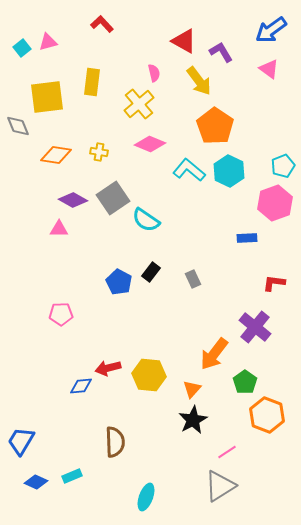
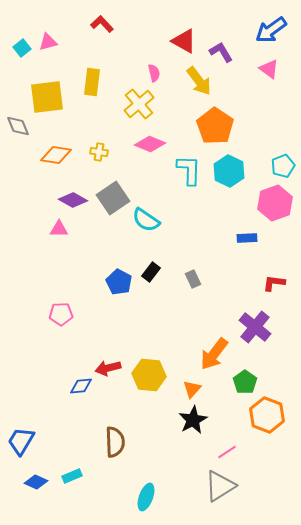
cyan L-shape at (189, 170): rotated 52 degrees clockwise
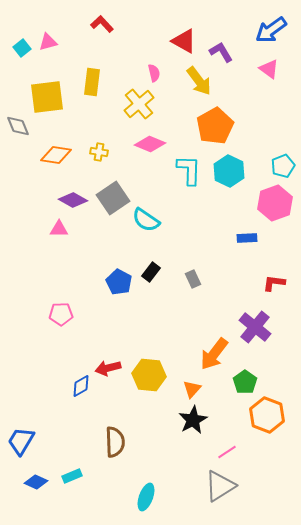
orange pentagon at (215, 126): rotated 9 degrees clockwise
blue diamond at (81, 386): rotated 25 degrees counterclockwise
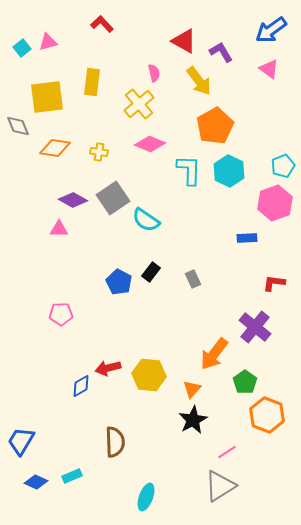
orange diamond at (56, 155): moved 1 px left, 7 px up
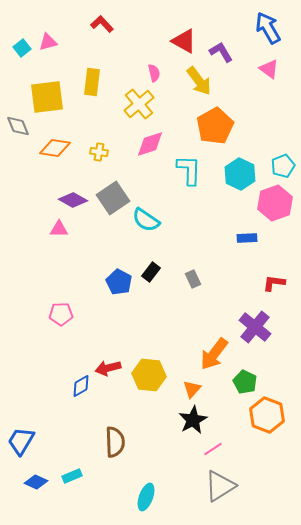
blue arrow at (271, 30): moved 3 px left, 2 px up; rotated 96 degrees clockwise
pink diamond at (150, 144): rotated 40 degrees counterclockwise
cyan hexagon at (229, 171): moved 11 px right, 3 px down
green pentagon at (245, 382): rotated 10 degrees counterclockwise
pink line at (227, 452): moved 14 px left, 3 px up
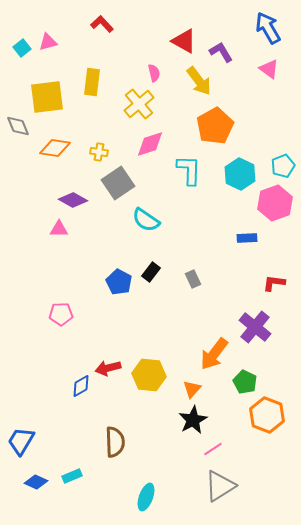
gray square at (113, 198): moved 5 px right, 15 px up
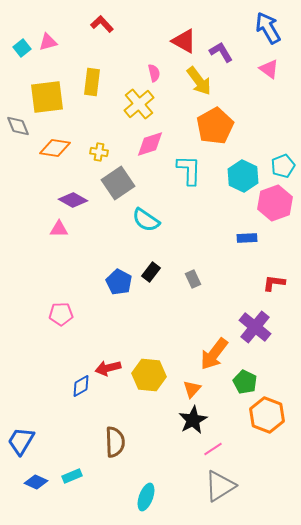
cyan hexagon at (240, 174): moved 3 px right, 2 px down
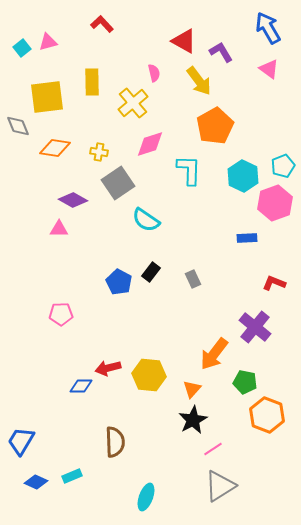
yellow rectangle at (92, 82): rotated 8 degrees counterclockwise
yellow cross at (139, 104): moved 6 px left, 1 px up
red L-shape at (274, 283): rotated 15 degrees clockwise
green pentagon at (245, 382): rotated 15 degrees counterclockwise
blue diamond at (81, 386): rotated 30 degrees clockwise
